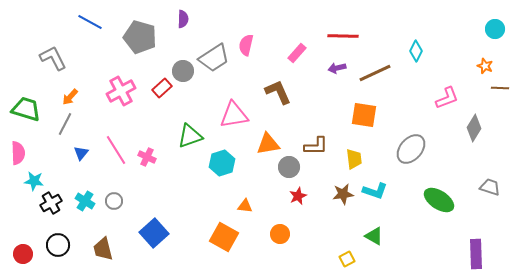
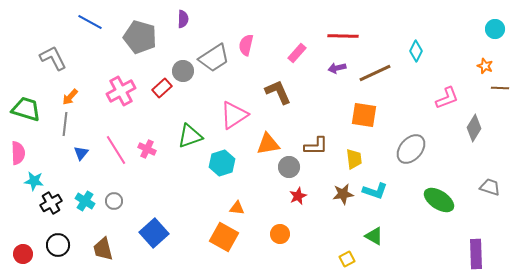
pink triangle at (234, 115): rotated 24 degrees counterclockwise
gray line at (65, 124): rotated 20 degrees counterclockwise
pink cross at (147, 157): moved 8 px up
orange triangle at (245, 206): moved 8 px left, 2 px down
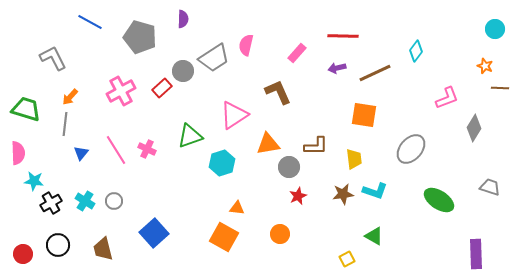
cyan diamond at (416, 51): rotated 10 degrees clockwise
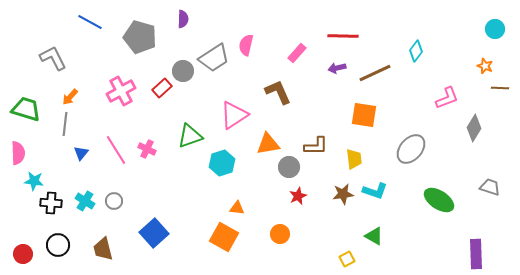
black cross at (51, 203): rotated 35 degrees clockwise
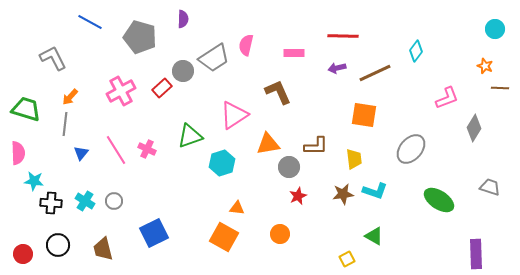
pink rectangle at (297, 53): moved 3 px left; rotated 48 degrees clockwise
blue square at (154, 233): rotated 16 degrees clockwise
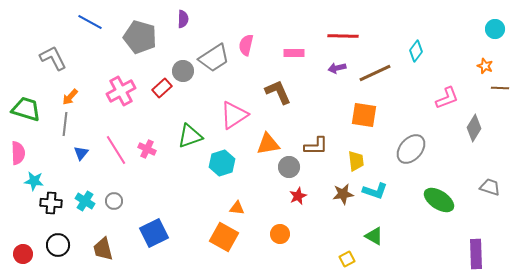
yellow trapezoid at (354, 159): moved 2 px right, 2 px down
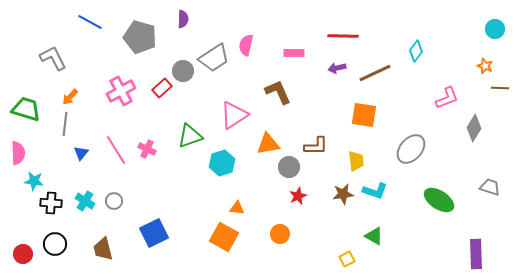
black circle at (58, 245): moved 3 px left, 1 px up
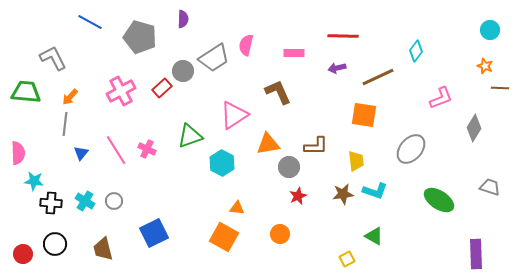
cyan circle at (495, 29): moved 5 px left, 1 px down
brown line at (375, 73): moved 3 px right, 4 px down
pink L-shape at (447, 98): moved 6 px left
green trapezoid at (26, 109): moved 17 px up; rotated 12 degrees counterclockwise
cyan hexagon at (222, 163): rotated 15 degrees counterclockwise
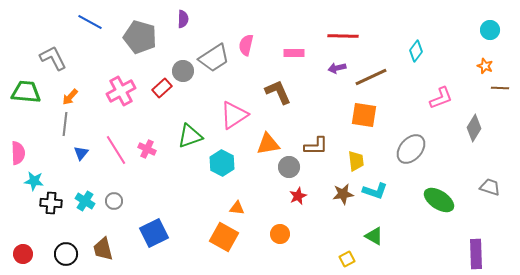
brown line at (378, 77): moved 7 px left
black circle at (55, 244): moved 11 px right, 10 px down
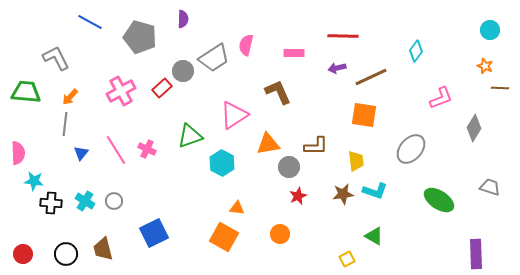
gray L-shape at (53, 58): moved 3 px right
